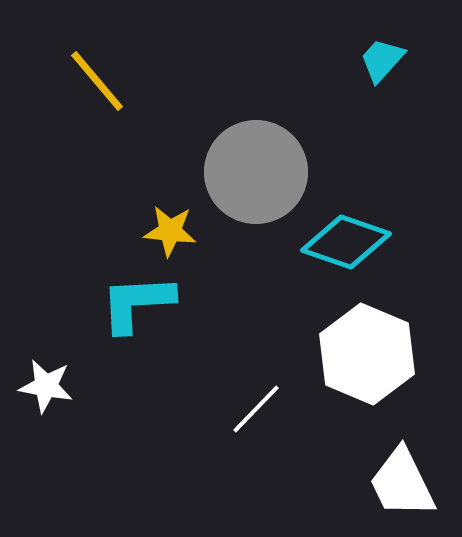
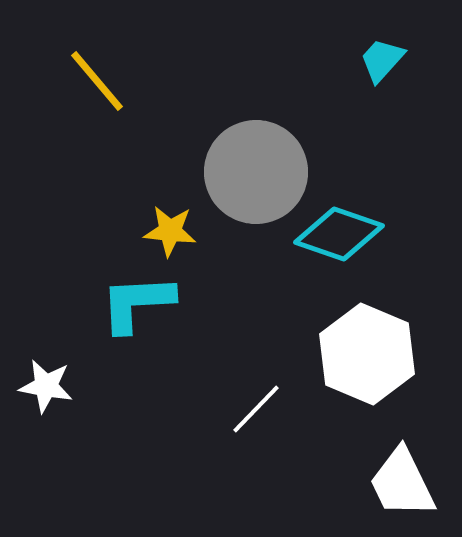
cyan diamond: moved 7 px left, 8 px up
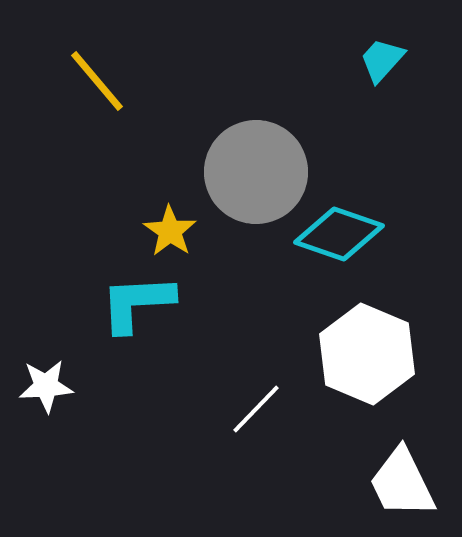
yellow star: rotated 28 degrees clockwise
white star: rotated 14 degrees counterclockwise
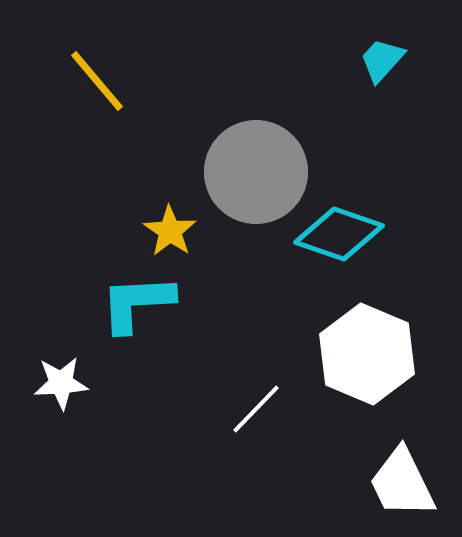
white star: moved 15 px right, 3 px up
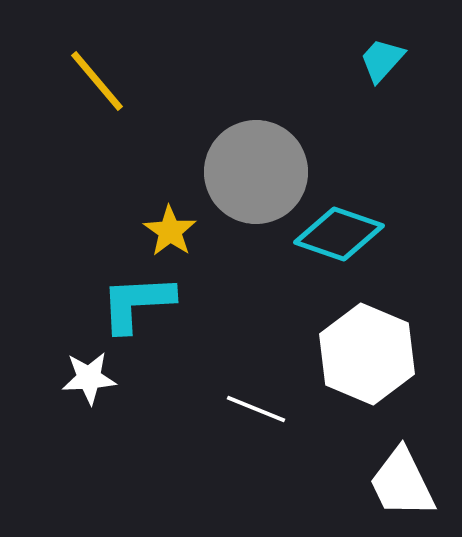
white star: moved 28 px right, 5 px up
white line: rotated 68 degrees clockwise
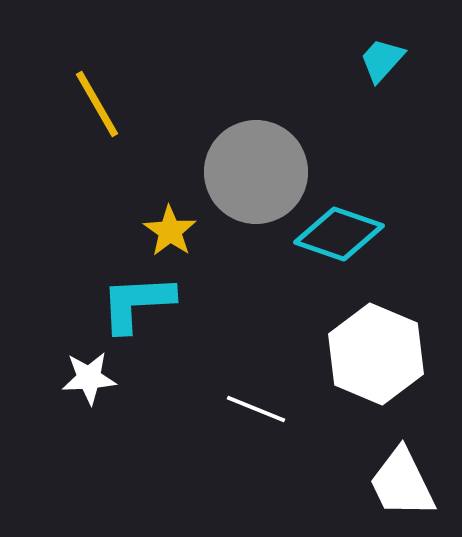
yellow line: moved 23 px down; rotated 10 degrees clockwise
white hexagon: moved 9 px right
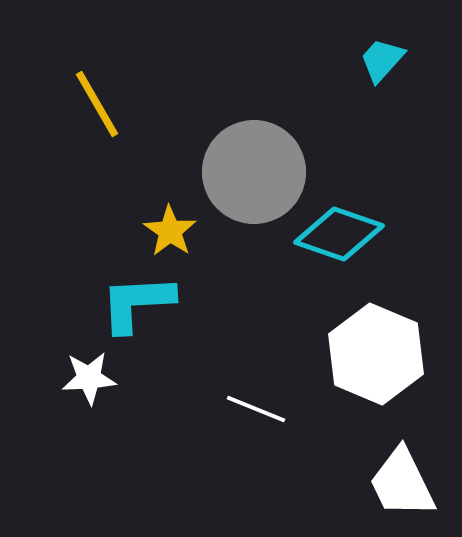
gray circle: moved 2 px left
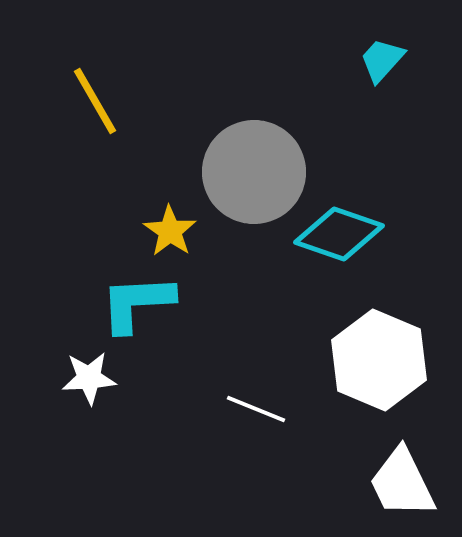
yellow line: moved 2 px left, 3 px up
white hexagon: moved 3 px right, 6 px down
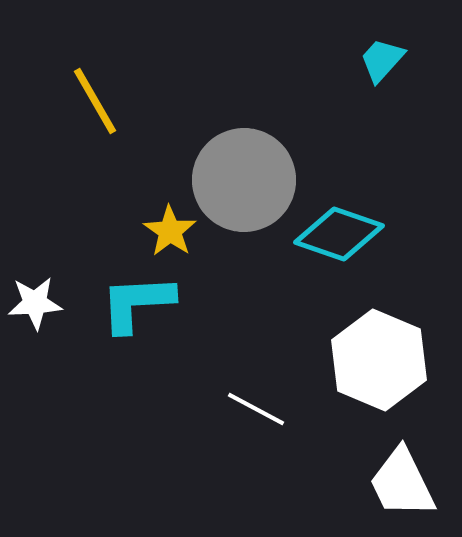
gray circle: moved 10 px left, 8 px down
white star: moved 54 px left, 75 px up
white line: rotated 6 degrees clockwise
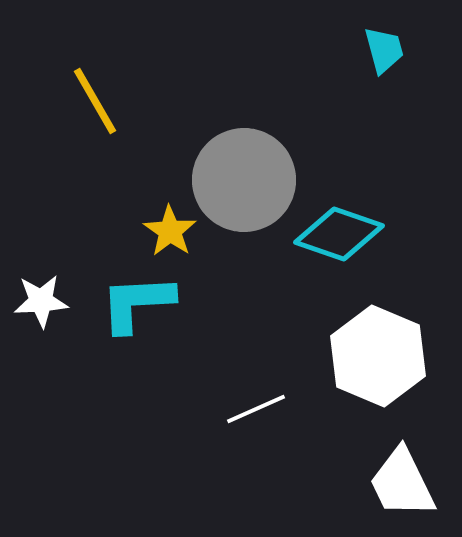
cyan trapezoid: moved 2 px right, 10 px up; rotated 123 degrees clockwise
white star: moved 6 px right, 2 px up
white hexagon: moved 1 px left, 4 px up
white line: rotated 52 degrees counterclockwise
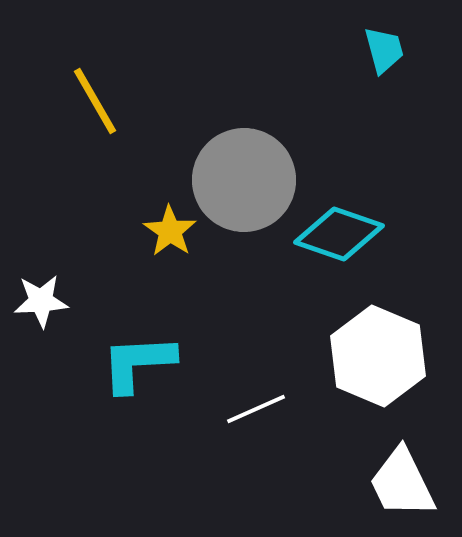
cyan L-shape: moved 1 px right, 60 px down
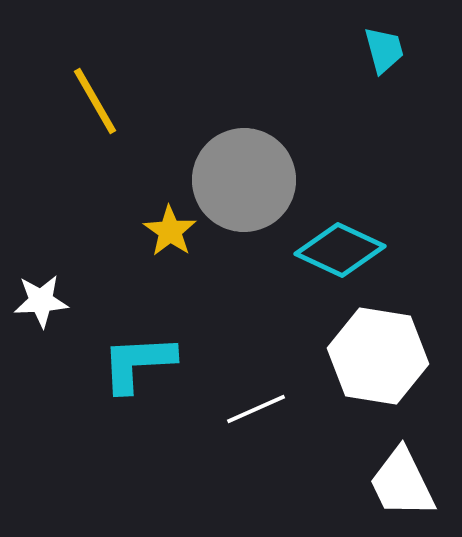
cyan diamond: moved 1 px right, 16 px down; rotated 6 degrees clockwise
white hexagon: rotated 14 degrees counterclockwise
